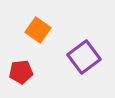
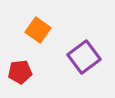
red pentagon: moved 1 px left
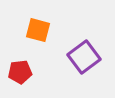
orange square: rotated 20 degrees counterclockwise
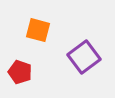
red pentagon: rotated 25 degrees clockwise
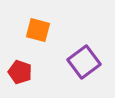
purple square: moved 5 px down
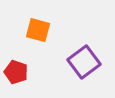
red pentagon: moved 4 px left
